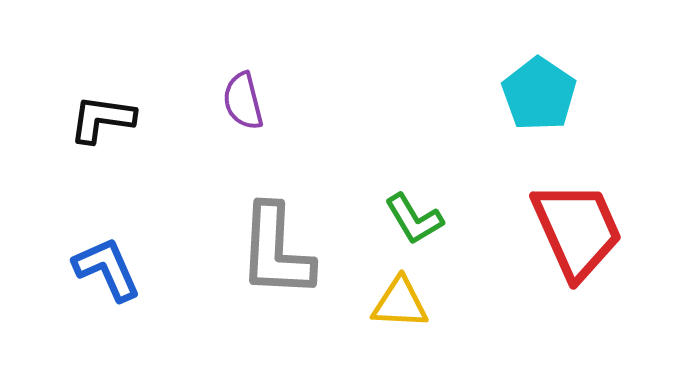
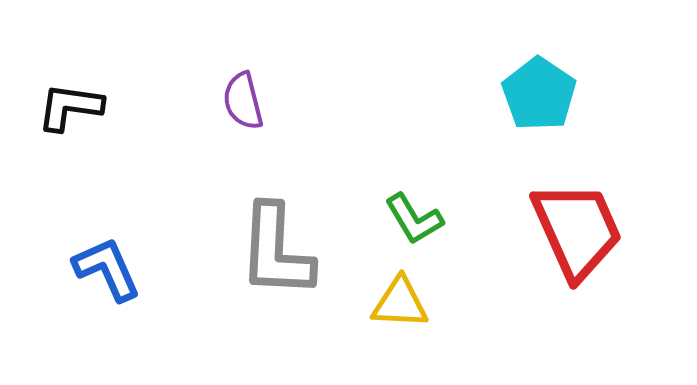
black L-shape: moved 32 px left, 12 px up
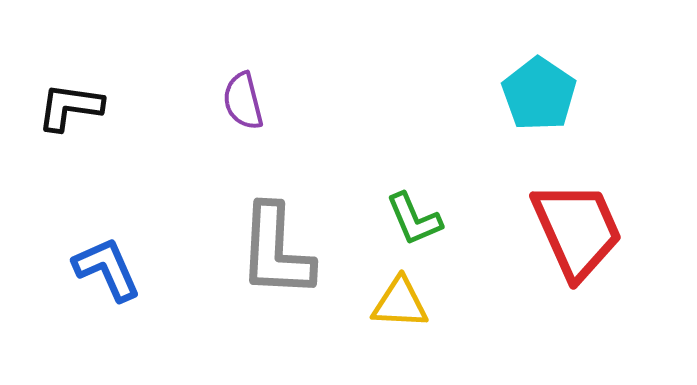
green L-shape: rotated 8 degrees clockwise
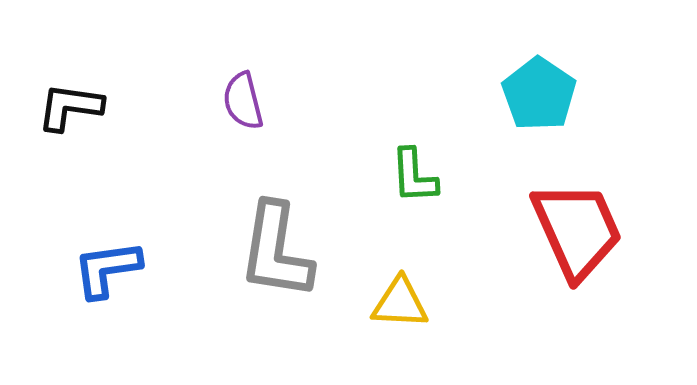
green L-shape: moved 43 px up; rotated 20 degrees clockwise
gray L-shape: rotated 6 degrees clockwise
blue L-shape: rotated 74 degrees counterclockwise
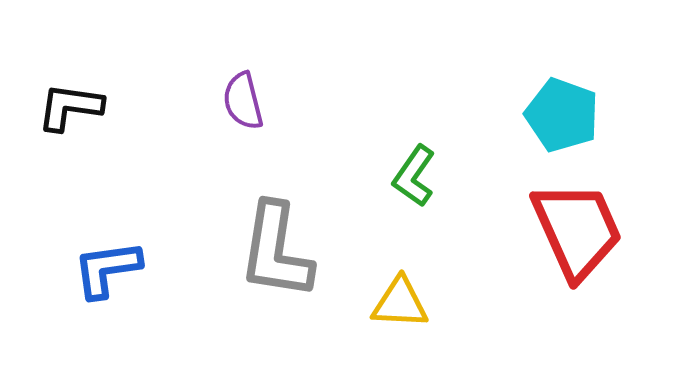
cyan pentagon: moved 23 px right, 21 px down; rotated 14 degrees counterclockwise
green L-shape: rotated 38 degrees clockwise
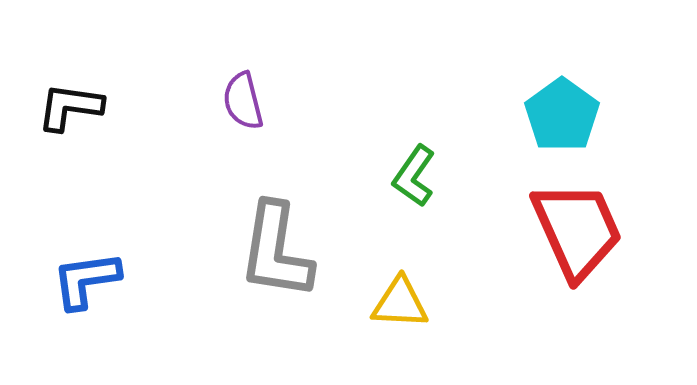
cyan pentagon: rotated 16 degrees clockwise
blue L-shape: moved 21 px left, 11 px down
